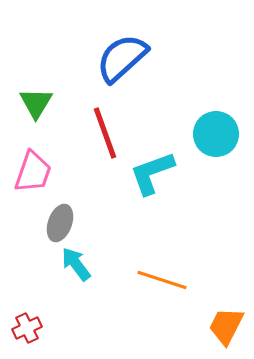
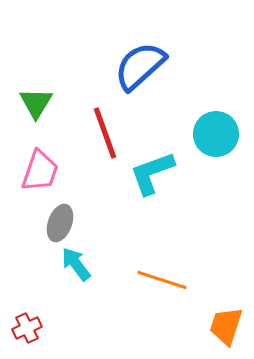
blue semicircle: moved 18 px right, 8 px down
pink trapezoid: moved 7 px right, 1 px up
orange trapezoid: rotated 9 degrees counterclockwise
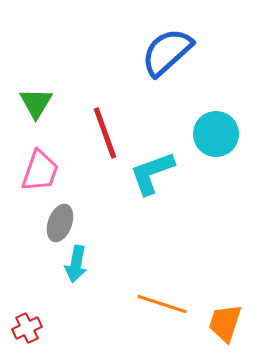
blue semicircle: moved 27 px right, 14 px up
cyan arrow: rotated 132 degrees counterclockwise
orange line: moved 24 px down
orange trapezoid: moved 1 px left, 3 px up
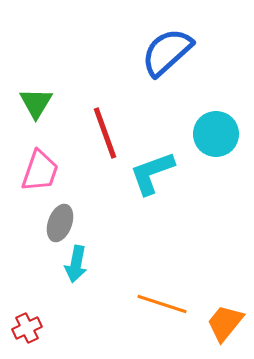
orange trapezoid: rotated 21 degrees clockwise
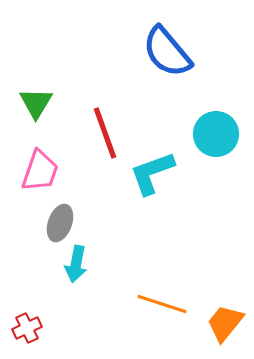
blue semicircle: rotated 88 degrees counterclockwise
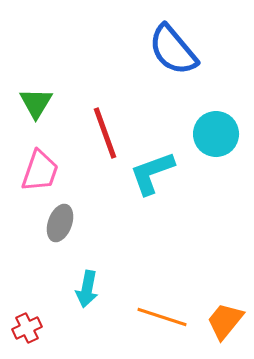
blue semicircle: moved 6 px right, 2 px up
cyan arrow: moved 11 px right, 25 px down
orange line: moved 13 px down
orange trapezoid: moved 2 px up
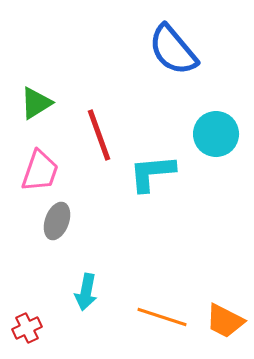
green triangle: rotated 27 degrees clockwise
red line: moved 6 px left, 2 px down
cyan L-shape: rotated 15 degrees clockwise
gray ellipse: moved 3 px left, 2 px up
cyan arrow: moved 1 px left, 3 px down
orange trapezoid: rotated 102 degrees counterclockwise
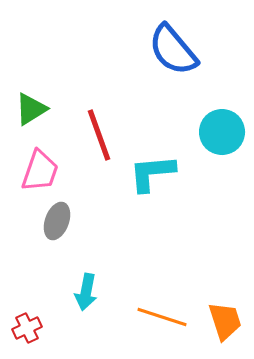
green triangle: moved 5 px left, 6 px down
cyan circle: moved 6 px right, 2 px up
orange trapezoid: rotated 135 degrees counterclockwise
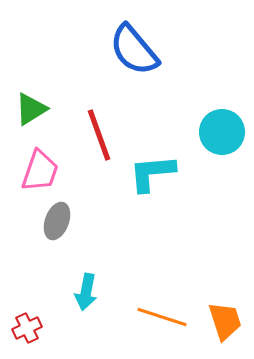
blue semicircle: moved 39 px left
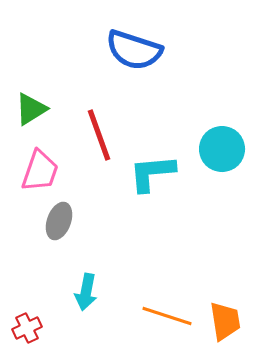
blue semicircle: rotated 32 degrees counterclockwise
cyan circle: moved 17 px down
gray ellipse: moved 2 px right
orange line: moved 5 px right, 1 px up
orange trapezoid: rotated 9 degrees clockwise
